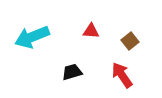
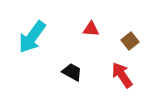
red triangle: moved 2 px up
cyan arrow: rotated 32 degrees counterclockwise
black trapezoid: rotated 45 degrees clockwise
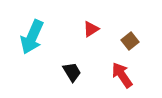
red triangle: rotated 36 degrees counterclockwise
cyan arrow: rotated 12 degrees counterclockwise
black trapezoid: rotated 30 degrees clockwise
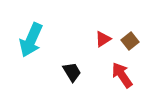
red triangle: moved 12 px right, 10 px down
cyan arrow: moved 1 px left, 3 px down
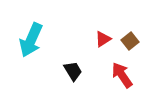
black trapezoid: moved 1 px right, 1 px up
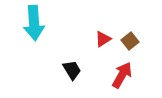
cyan arrow: moved 3 px right, 17 px up; rotated 28 degrees counterclockwise
black trapezoid: moved 1 px left, 1 px up
red arrow: rotated 64 degrees clockwise
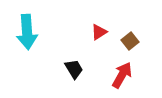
cyan arrow: moved 7 px left, 9 px down
red triangle: moved 4 px left, 7 px up
black trapezoid: moved 2 px right, 1 px up
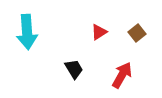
brown square: moved 7 px right, 8 px up
